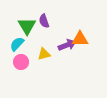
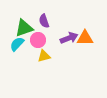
green triangle: moved 3 px left, 2 px down; rotated 42 degrees clockwise
orange triangle: moved 5 px right, 1 px up
purple arrow: moved 2 px right, 7 px up
yellow triangle: moved 2 px down
pink circle: moved 17 px right, 22 px up
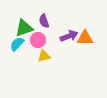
purple arrow: moved 2 px up
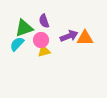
pink circle: moved 3 px right
yellow triangle: moved 5 px up
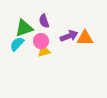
pink circle: moved 1 px down
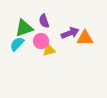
purple arrow: moved 1 px right, 3 px up
yellow triangle: moved 5 px right, 1 px up
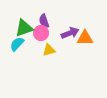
pink circle: moved 8 px up
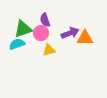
purple semicircle: moved 1 px right, 1 px up
green triangle: moved 1 px left, 1 px down
cyan semicircle: rotated 28 degrees clockwise
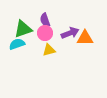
pink circle: moved 4 px right
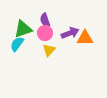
cyan semicircle: rotated 35 degrees counterclockwise
yellow triangle: rotated 32 degrees counterclockwise
